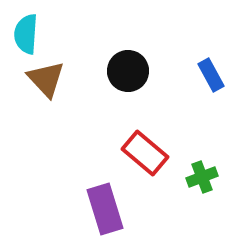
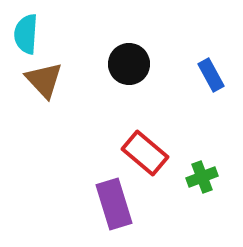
black circle: moved 1 px right, 7 px up
brown triangle: moved 2 px left, 1 px down
purple rectangle: moved 9 px right, 5 px up
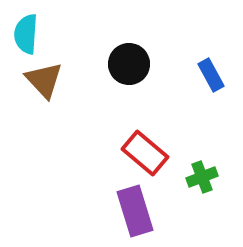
purple rectangle: moved 21 px right, 7 px down
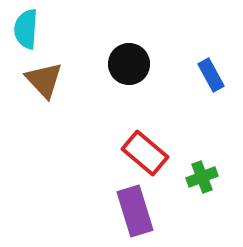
cyan semicircle: moved 5 px up
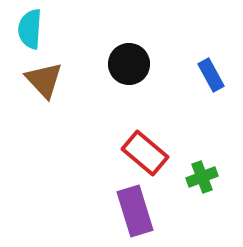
cyan semicircle: moved 4 px right
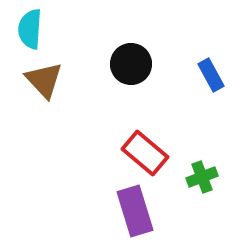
black circle: moved 2 px right
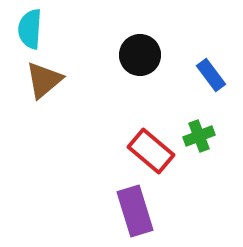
black circle: moved 9 px right, 9 px up
blue rectangle: rotated 8 degrees counterclockwise
brown triangle: rotated 33 degrees clockwise
red rectangle: moved 6 px right, 2 px up
green cross: moved 3 px left, 41 px up
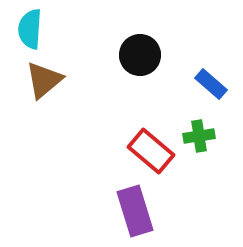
blue rectangle: moved 9 px down; rotated 12 degrees counterclockwise
green cross: rotated 12 degrees clockwise
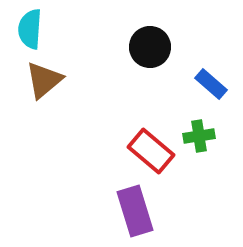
black circle: moved 10 px right, 8 px up
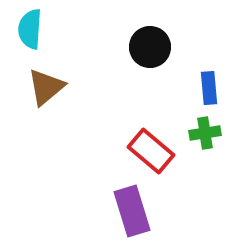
brown triangle: moved 2 px right, 7 px down
blue rectangle: moved 2 px left, 4 px down; rotated 44 degrees clockwise
green cross: moved 6 px right, 3 px up
purple rectangle: moved 3 px left
